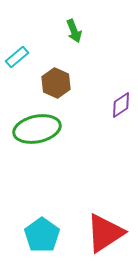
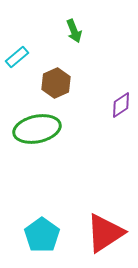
brown hexagon: rotated 12 degrees clockwise
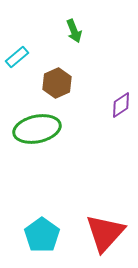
brown hexagon: moved 1 px right
red triangle: rotated 15 degrees counterclockwise
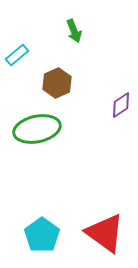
cyan rectangle: moved 2 px up
red triangle: rotated 36 degrees counterclockwise
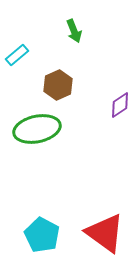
brown hexagon: moved 1 px right, 2 px down
purple diamond: moved 1 px left
cyan pentagon: rotated 8 degrees counterclockwise
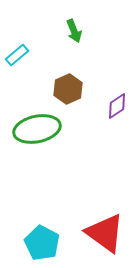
brown hexagon: moved 10 px right, 4 px down
purple diamond: moved 3 px left, 1 px down
cyan pentagon: moved 8 px down
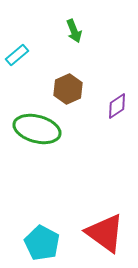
green ellipse: rotated 27 degrees clockwise
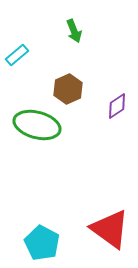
green ellipse: moved 4 px up
red triangle: moved 5 px right, 4 px up
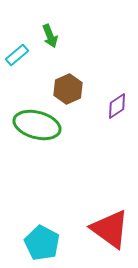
green arrow: moved 24 px left, 5 px down
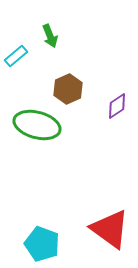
cyan rectangle: moved 1 px left, 1 px down
cyan pentagon: moved 1 px down; rotated 8 degrees counterclockwise
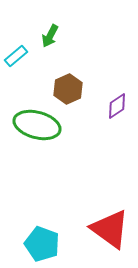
green arrow: rotated 50 degrees clockwise
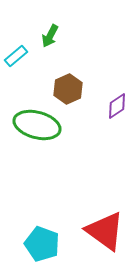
red triangle: moved 5 px left, 2 px down
